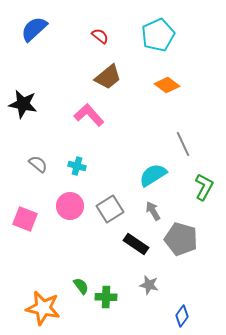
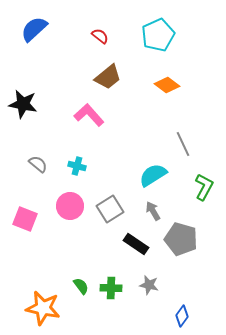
green cross: moved 5 px right, 9 px up
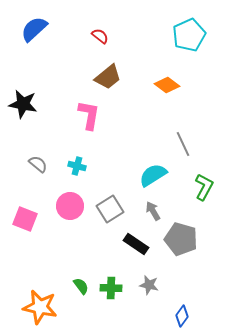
cyan pentagon: moved 31 px right
pink L-shape: rotated 52 degrees clockwise
orange star: moved 3 px left, 1 px up
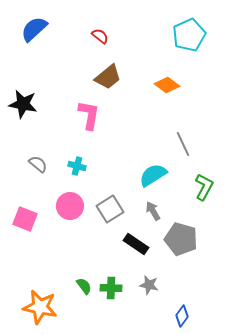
green semicircle: moved 3 px right
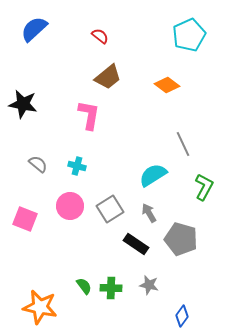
gray arrow: moved 4 px left, 2 px down
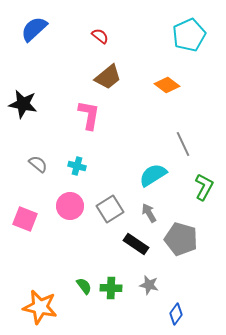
blue diamond: moved 6 px left, 2 px up
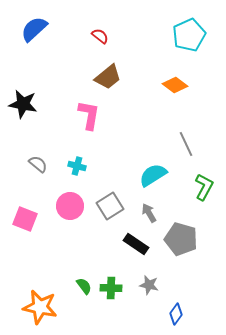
orange diamond: moved 8 px right
gray line: moved 3 px right
gray square: moved 3 px up
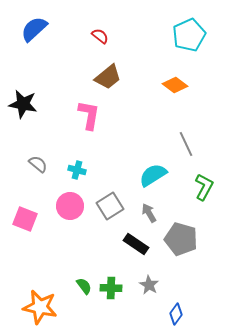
cyan cross: moved 4 px down
gray star: rotated 18 degrees clockwise
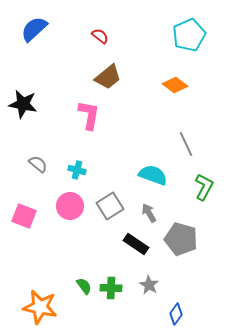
cyan semicircle: rotated 52 degrees clockwise
pink square: moved 1 px left, 3 px up
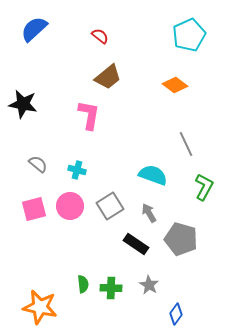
pink square: moved 10 px right, 7 px up; rotated 35 degrees counterclockwise
green semicircle: moved 1 px left, 2 px up; rotated 30 degrees clockwise
